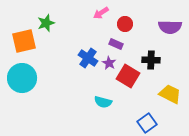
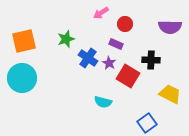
green star: moved 20 px right, 16 px down
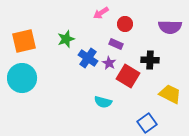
black cross: moved 1 px left
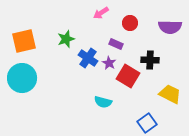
red circle: moved 5 px right, 1 px up
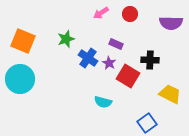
red circle: moved 9 px up
purple semicircle: moved 1 px right, 4 px up
orange square: moved 1 px left; rotated 35 degrees clockwise
cyan circle: moved 2 px left, 1 px down
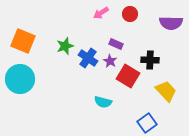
green star: moved 1 px left, 7 px down
purple star: moved 1 px right, 2 px up
yellow trapezoid: moved 4 px left, 3 px up; rotated 20 degrees clockwise
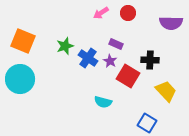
red circle: moved 2 px left, 1 px up
blue square: rotated 24 degrees counterclockwise
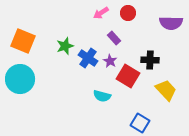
purple rectangle: moved 2 px left, 6 px up; rotated 24 degrees clockwise
yellow trapezoid: moved 1 px up
cyan semicircle: moved 1 px left, 6 px up
blue square: moved 7 px left
